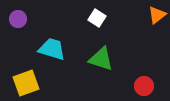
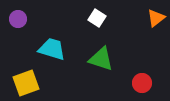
orange triangle: moved 1 px left, 3 px down
red circle: moved 2 px left, 3 px up
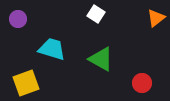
white square: moved 1 px left, 4 px up
green triangle: rotated 12 degrees clockwise
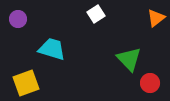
white square: rotated 24 degrees clockwise
green triangle: moved 28 px right; rotated 16 degrees clockwise
red circle: moved 8 px right
